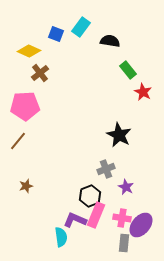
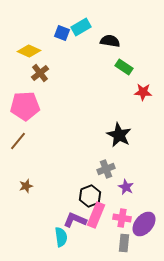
cyan rectangle: rotated 24 degrees clockwise
blue square: moved 6 px right, 1 px up
green rectangle: moved 4 px left, 3 px up; rotated 18 degrees counterclockwise
red star: rotated 24 degrees counterclockwise
purple ellipse: moved 3 px right, 1 px up
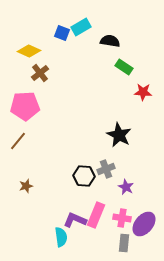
black hexagon: moved 6 px left, 20 px up; rotated 25 degrees clockwise
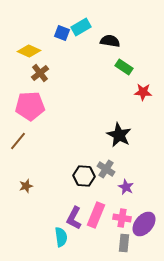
pink pentagon: moved 5 px right
gray cross: rotated 36 degrees counterclockwise
purple L-shape: moved 1 px left, 2 px up; rotated 85 degrees counterclockwise
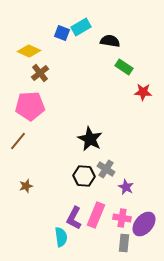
black star: moved 29 px left, 4 px down
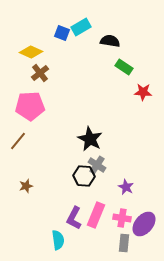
yellow diamond: moved 2 px right, 1 px down
gray cross: moved 9 px left, 4 px up
cyan semicircle: moved 3 px left, 3 px down
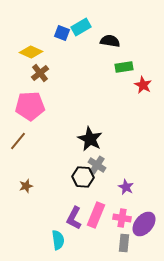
green rectangle: rotated 42 degrees counterclockwise
red star: moved 7 px up; rotated 24 degrees clockwise
black hexagon: moved 1 px left, 1 px down
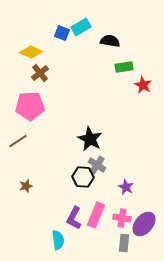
brown line: rotated 18 degrees clockwise
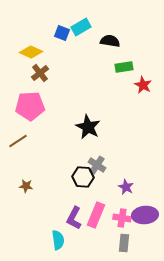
black star: moved 2 px left, 12 px up
brown star: rotated 24 degrees clockwise
purple ellipse: moved 1 px right, 9 px up; rotated 45 degrees clockwise
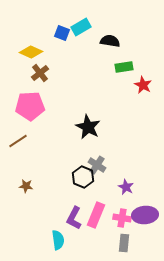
black hexagon: rotated 20 degrees clockwise
